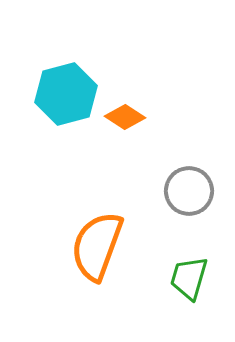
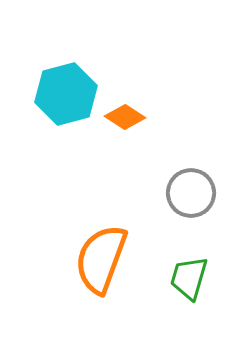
gray circle: moved 2 px right, 2 px down
orange semicircle: moved 4 px right, 13 px down
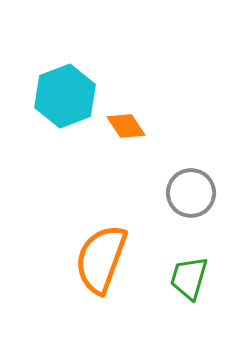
cyan hexagon: moved 1 px left, 2 px down; rotated 6 degrees counterclockwise
orange diamond: moved 1 px right, 9 px down; rotated 24 degrees clockwise
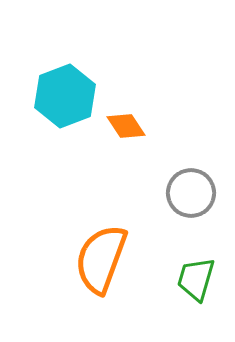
green trapezoid: moved 7 px right, 1 px down
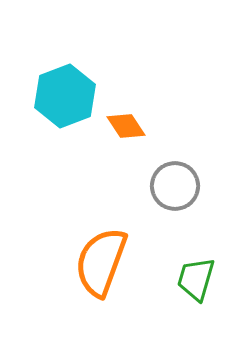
gray circle: moved 16 px left, 7 px up
orange semicircle: moved 3 px down
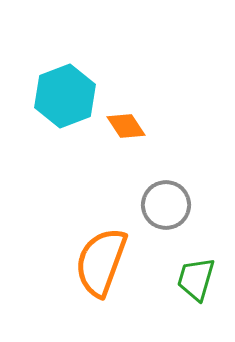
gray circle: moved 9 px left, 19 px down
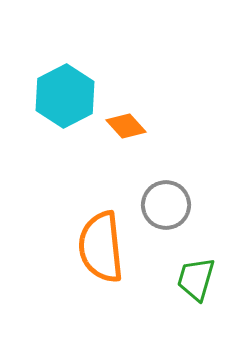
cyan hexagon: rotated 6 degrees counterclockwise
orange diamond: rotated 9 degrees counterclockwise
orange semicircle: moved 15 px up; rotated 26 degrees counterclockwise
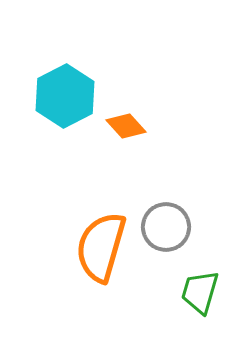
gray circle: moved 22 px down
orange semicircle: rotated 22 degrees clockwise
green trapezoid: moved 4 px right, 13 px down
